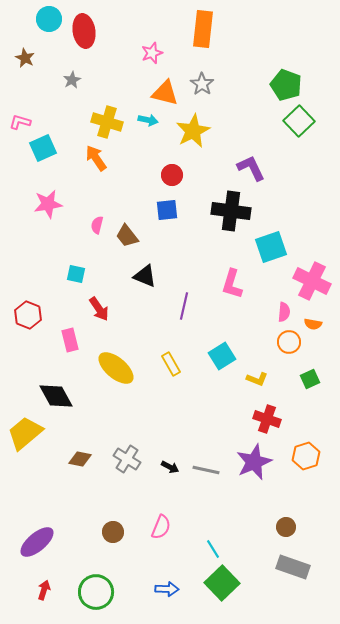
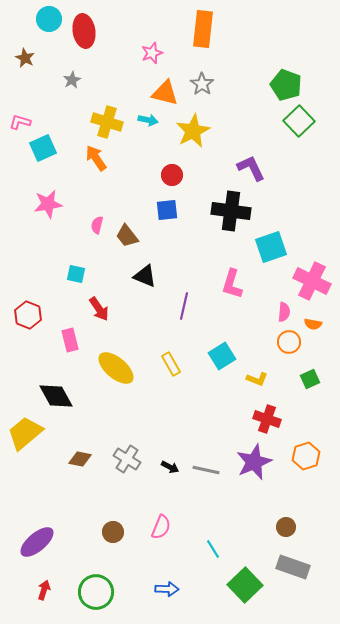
green square at (222, 583): moved 23 px right, 2 px down
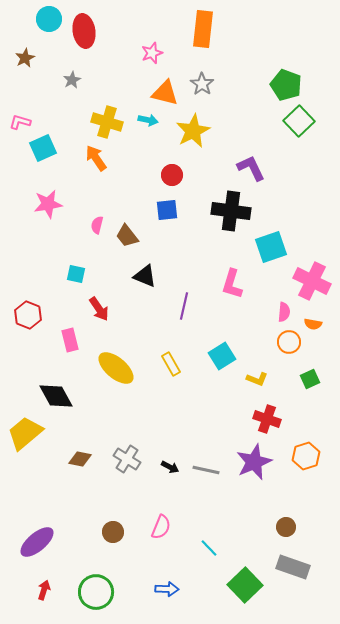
brown star at (25, 58): rotated 18 degrees clockwise
cyan line at (213, 549): moved 4 px left, 1 px up; rotated 12 degrees counterclockwise
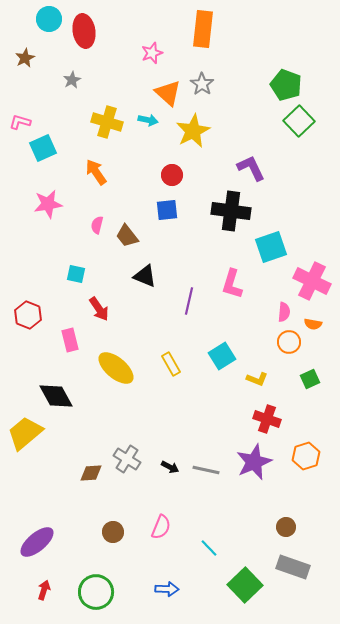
orange triangle at (165, 93): moved 3 px right; rotated 28 degrees clockwise
orange arrow at (96, 158): moved 14 px down
purple line at (184, 306): moved 5 px right, 5 px up
brown diamond at (80, 459): moved 11 px right, 14 px down; rotated 15 degrees counterclockwise
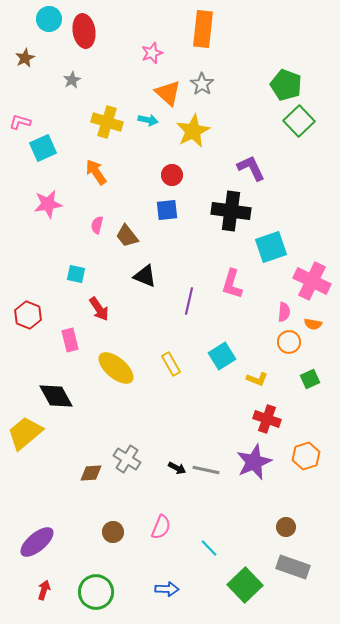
black arrow at (170, 467): moved 7 px right, 1 px down
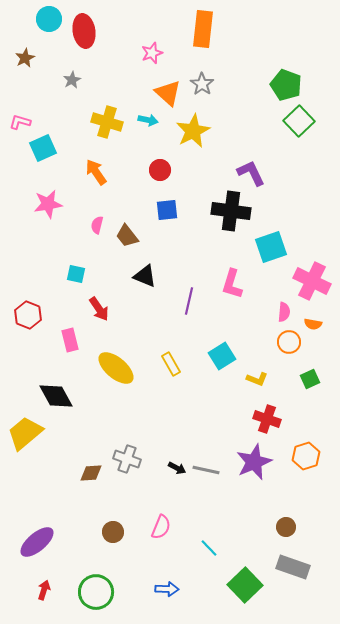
purple L-shape at (251, 168): moved 5 px down
red circle at (172, 175): moved 12 px left, 5 px up
gray cross at (127, 459): rotated 12 degrees counterclockwise
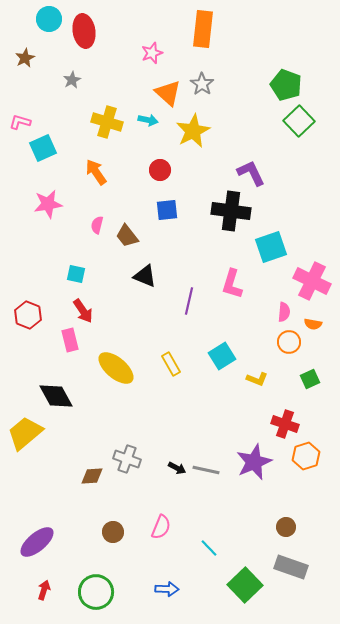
red arrow at (99, 309): moved 16 px left, 2 px down
red cross at (267, 419): moved 18 px right, 5 px down
brown diamond at (91, 473): moved 1 px right, 3 px down
gray rectangle at (293, 567): moved 2 px left
